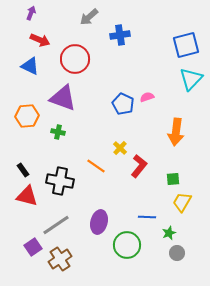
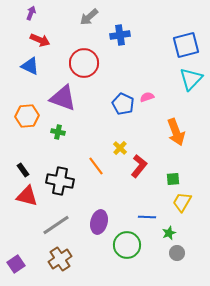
red circle: moved 9 px right, 4 px down
orange arrow: rotated 28 degrees counterclockwise
orange line: rotated 18 degrees clockwise
purple square: moved 17 px left, 17 px down
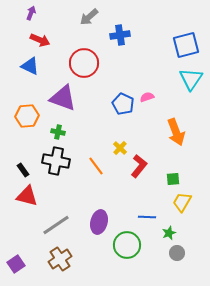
cyan triangle: rotated 10 degrees counterclockwise
black cross: moved 4 px left, 20 px up
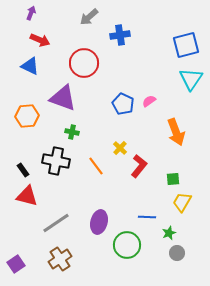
pink semicircle: moved 2 px right, 4 px down; rotated 16 degrees counterclockwise
green cross: moved 14 px right
gray line: moved 2 px up
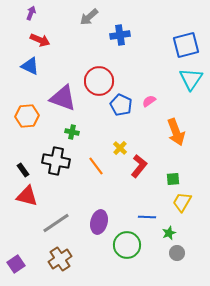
red circle: moved 15 px right, 18 px down
blue pentagon: moved 2 px left, 1 px down
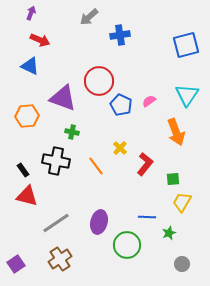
cyan triangle: moved 4 px left, 16 px down
red L-shape: moved 6 px right, 2 px up
gray circle: moved 5 px right, 11 px down
